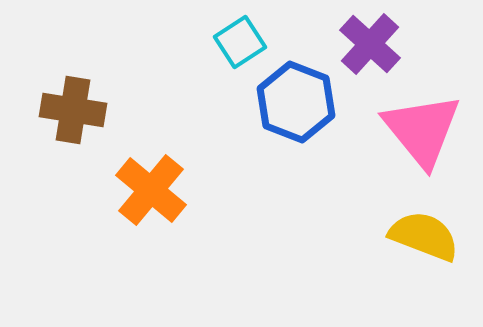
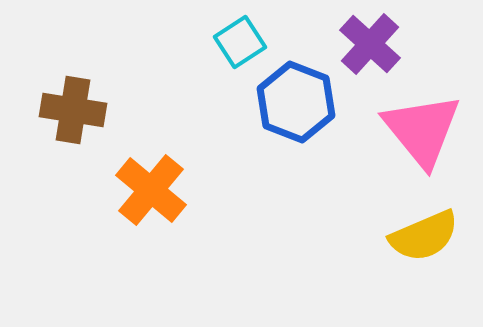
yellow semicircle: rotated 136 degrees clockwise
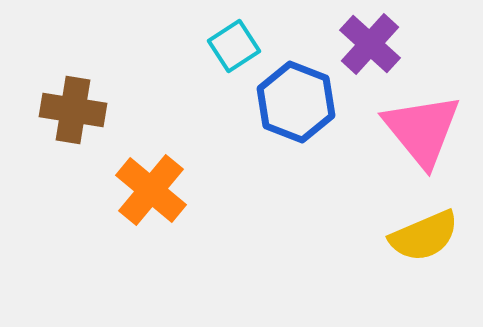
cyan square: moved 6 px left, 4 px down
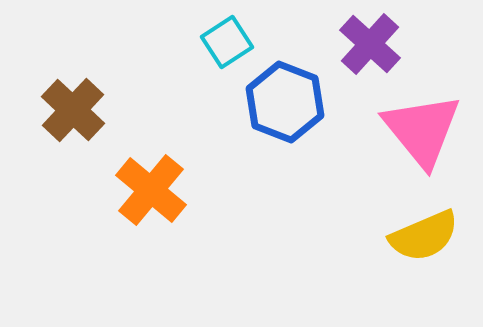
cyan square: moved 7 px left, 4 px up
blue hexagon: moved 11 px left
brown cross: rotated 34 degrees clockwise
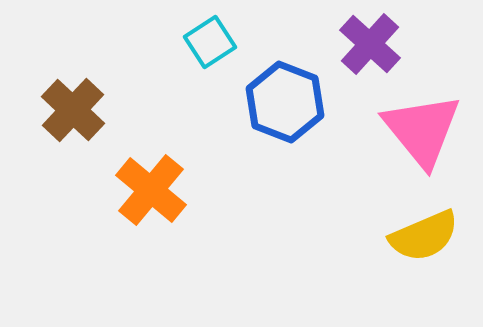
cyan square: moved 17 px left
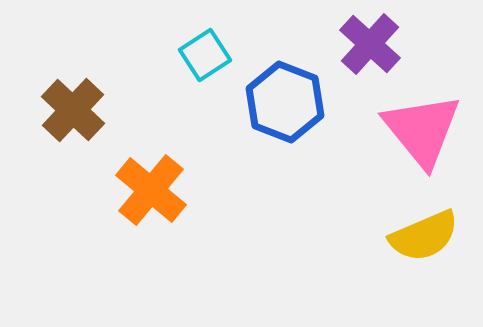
cyan square: moved 5 px left, 13 px down
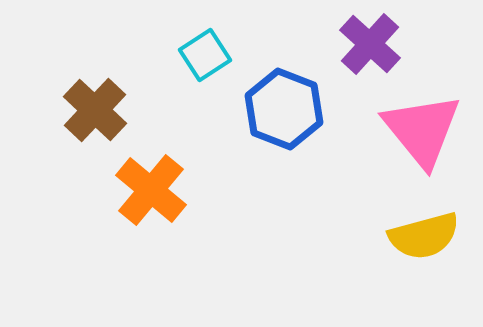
blue hexagon: moved 1 px left, 7 px down
brown cross: moved 22 px right
yellow semicircle: rotated 8 degrees clockwise
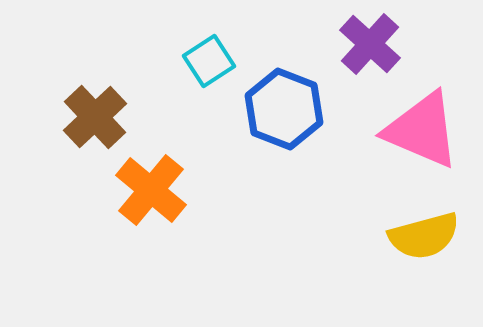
cyan square: moved 4 px right, 6 px down
brown cross: moved 7 px down; rotated 4 degrees clockwise
pink triangle: rotated 28 degrees counterclockwise
